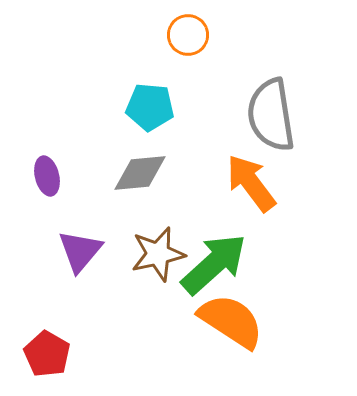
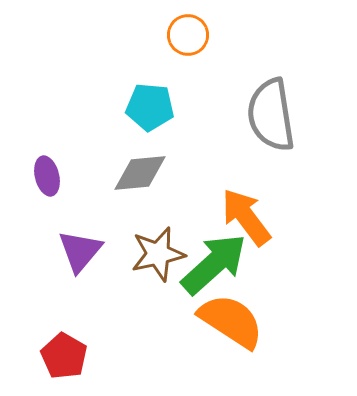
orange arrow: moved 5 px left, 34 px down
red pentagon: moved 17 px right, 2 px down
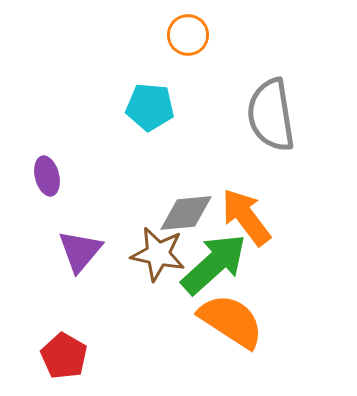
gray diamond: moved 46 px right, 40 px down
brown star: rotated 24 degrees clockwise
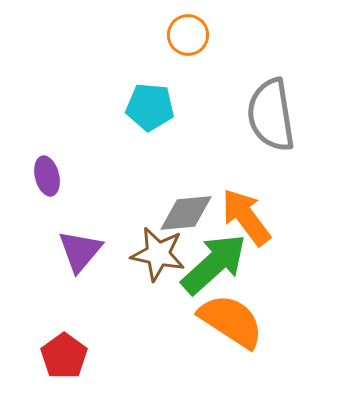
red pentagon: rotated 6 degrees clockwise
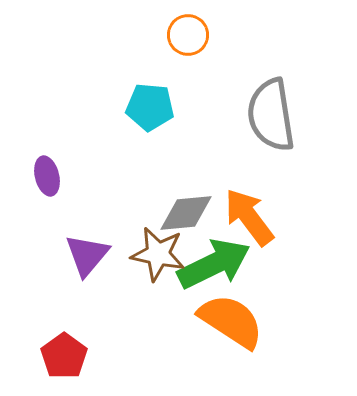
orange arrow: moved 3 px right
purple triangle: moved 7 px right, 4 px down
green arrow: rotated 16 degrees clockwise
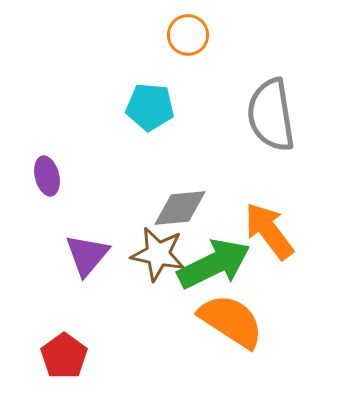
gray diamond: moved 6 px left, 5 px up
orange arrow: moved 20 px right, 14 px down
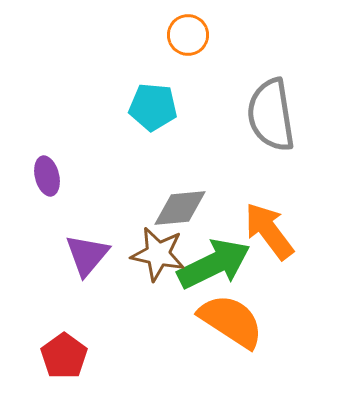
cyan pentagon: moved 3 px right
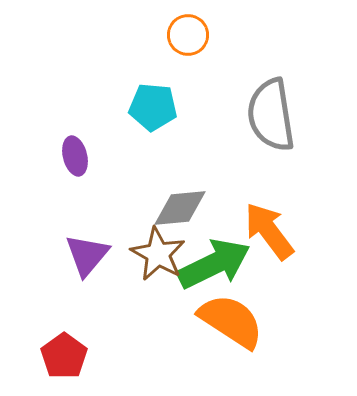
purple ellipse: moved 28 px right, 20 px up
brown star: rotated 18 degrees clockwise
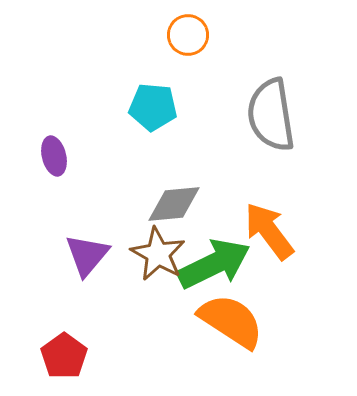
purple ellipse: moved 21 px left
gray diamond: moved 6 px left, 4 px up
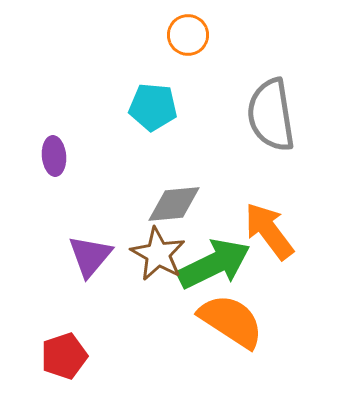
purple ellipse: rotated 9 degrees clockwise
purple triangle: moved 3 px right, 1 px down
red pentagon: rotated 18 degrees clockwise
